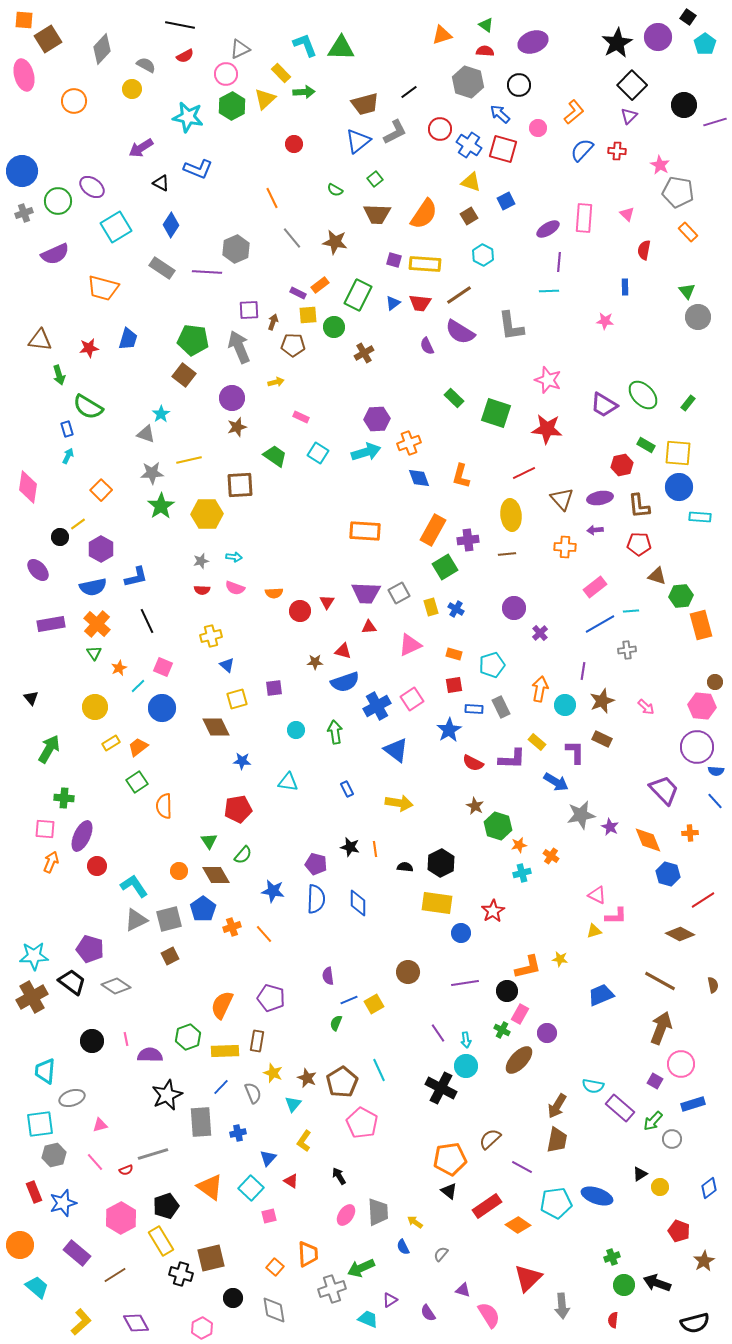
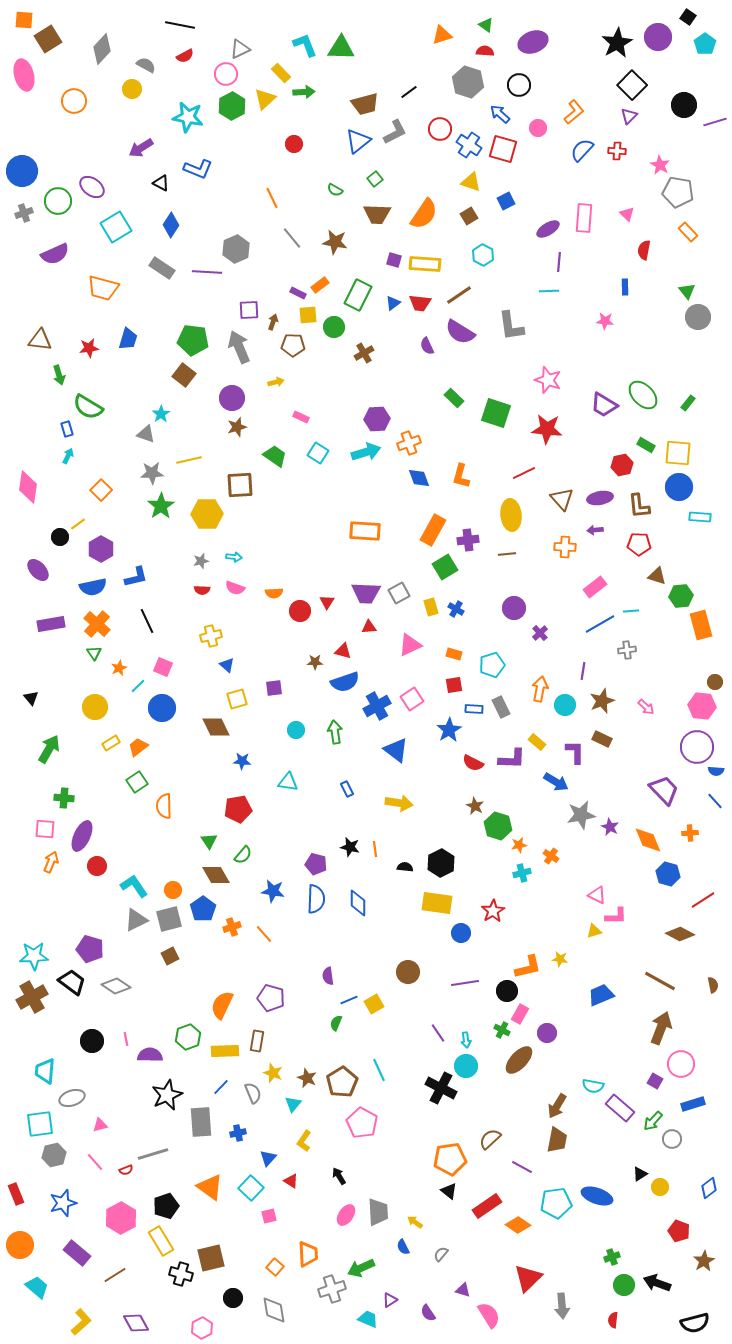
orange circle at (179, 871): moved 6 px left, 19 px down
red rectangle at (34, 1192): moved 18 px left, 2 px down
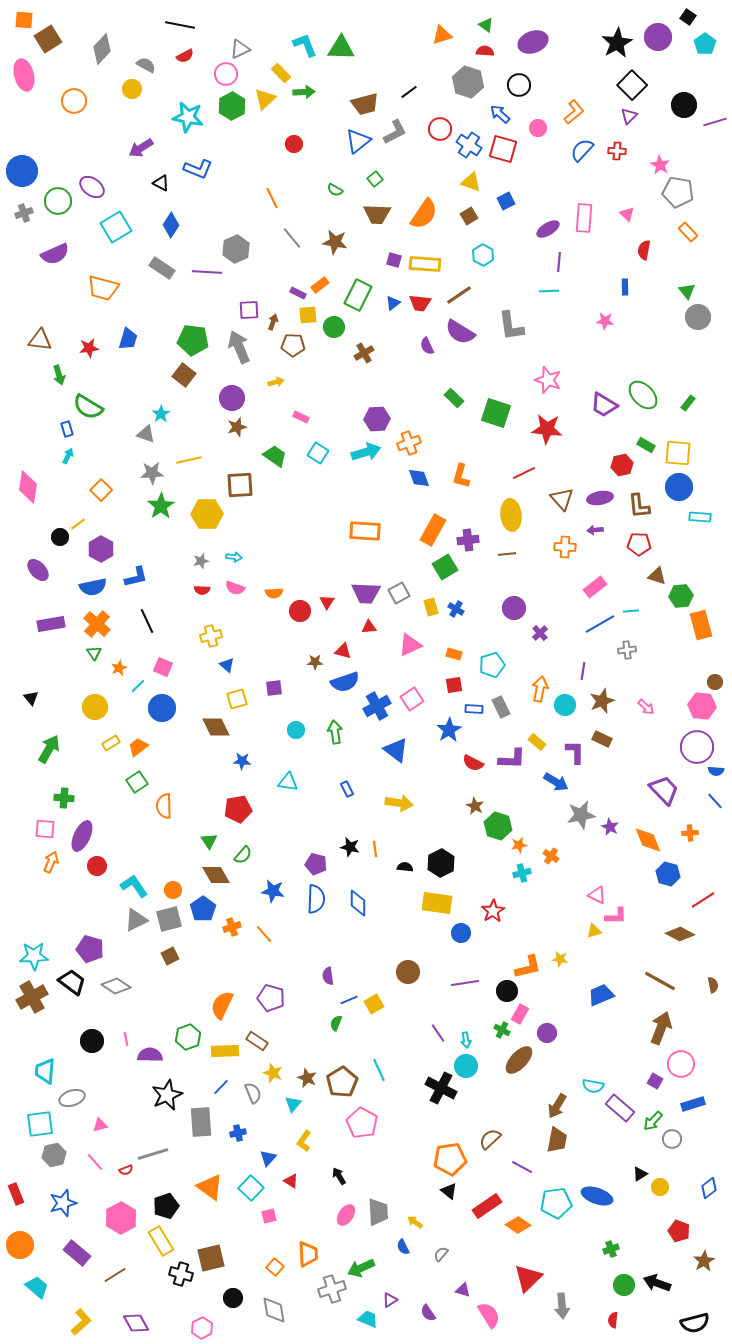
brown rectangle at (257, 1041): rotated 65 degrees counterclockwise
green cross at (612, 1257): moved 1 px left, 8 px up
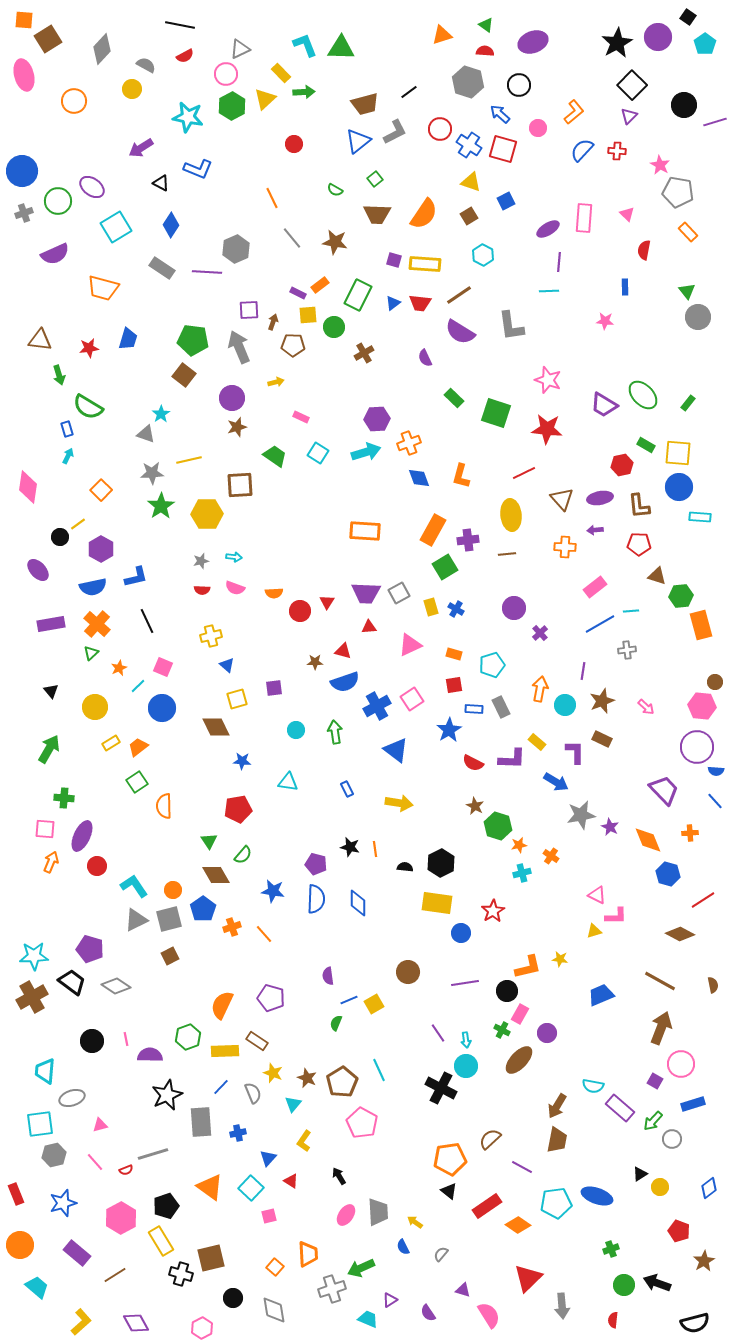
purple semicircle at (427, 346): moved 2 px left, 12 px down
green triangle at (94, 653): moved 3 px left; rotated 21 degrees clockwise
black triangle at (31, 698): moved 20 px right, 7 px up
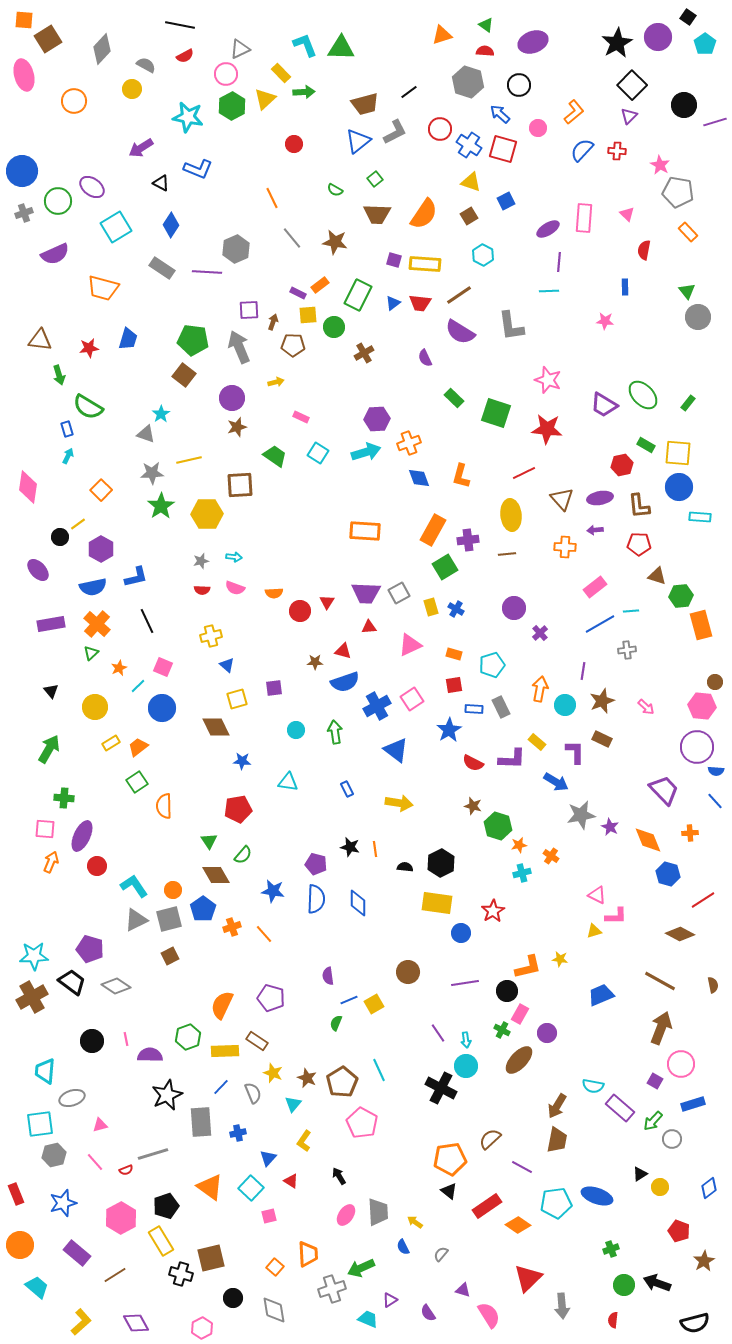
brown star at (475, 806): moved 2 px left; rotated 12 degrees counterclockwise
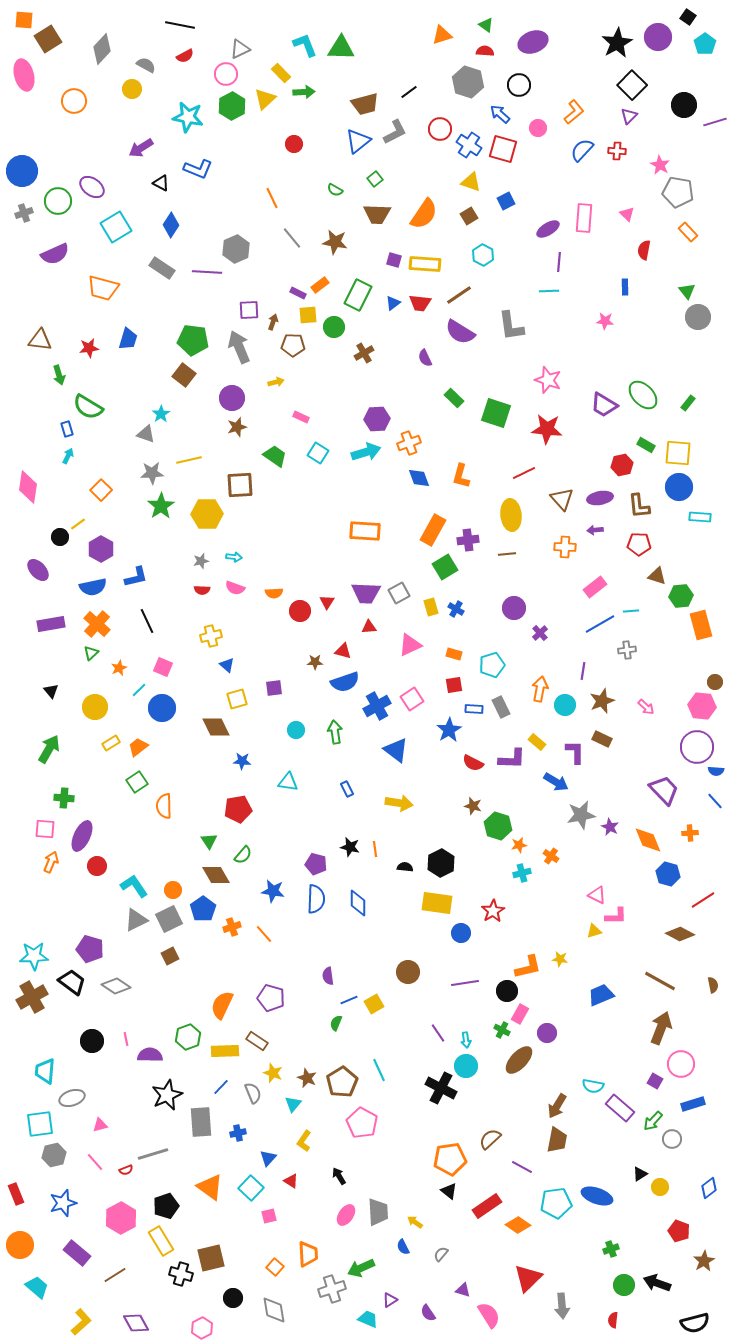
cyan line at (138, 686): moved 1 px right, 4 px down
gray square at (169, 919): rotated 12 degrees counterclockwise
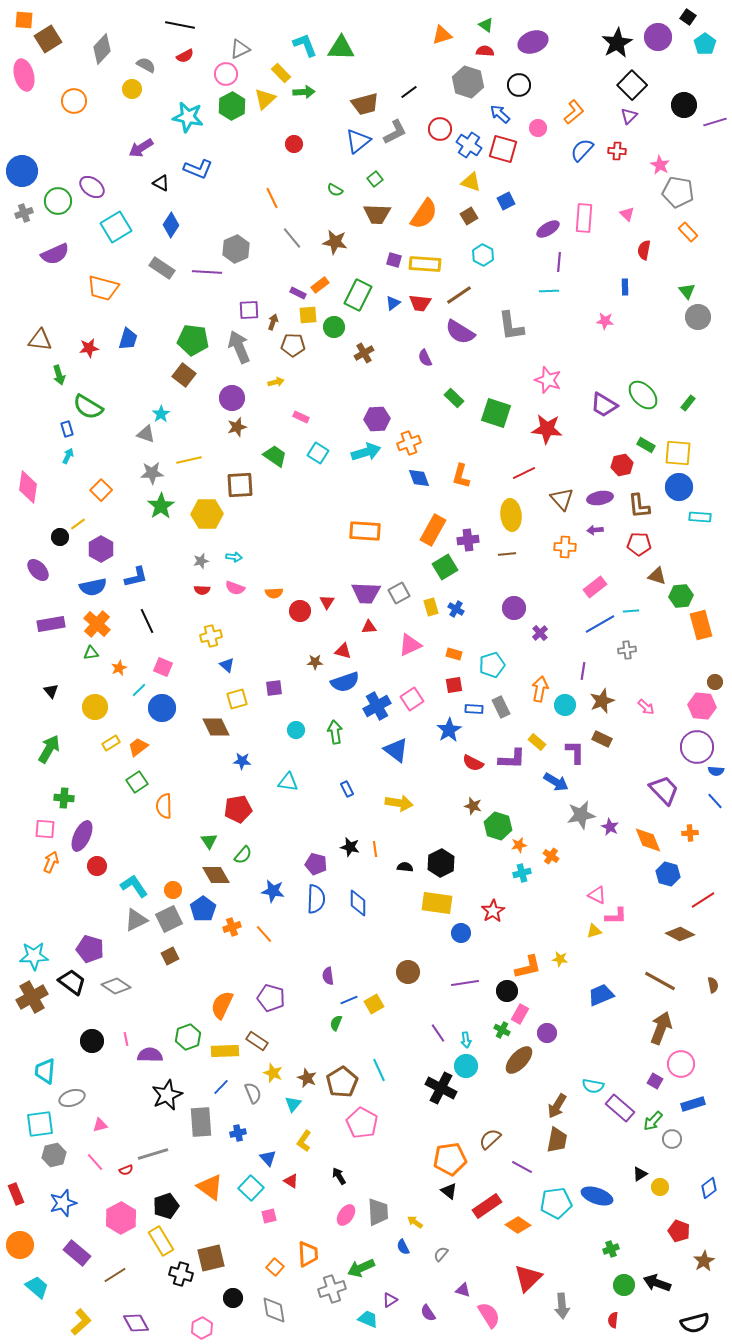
green triangle at (91, 653): rotated 35 degrees clockwise
blue triangle at (268, 1158): rotated 24 degrees counterclockwise
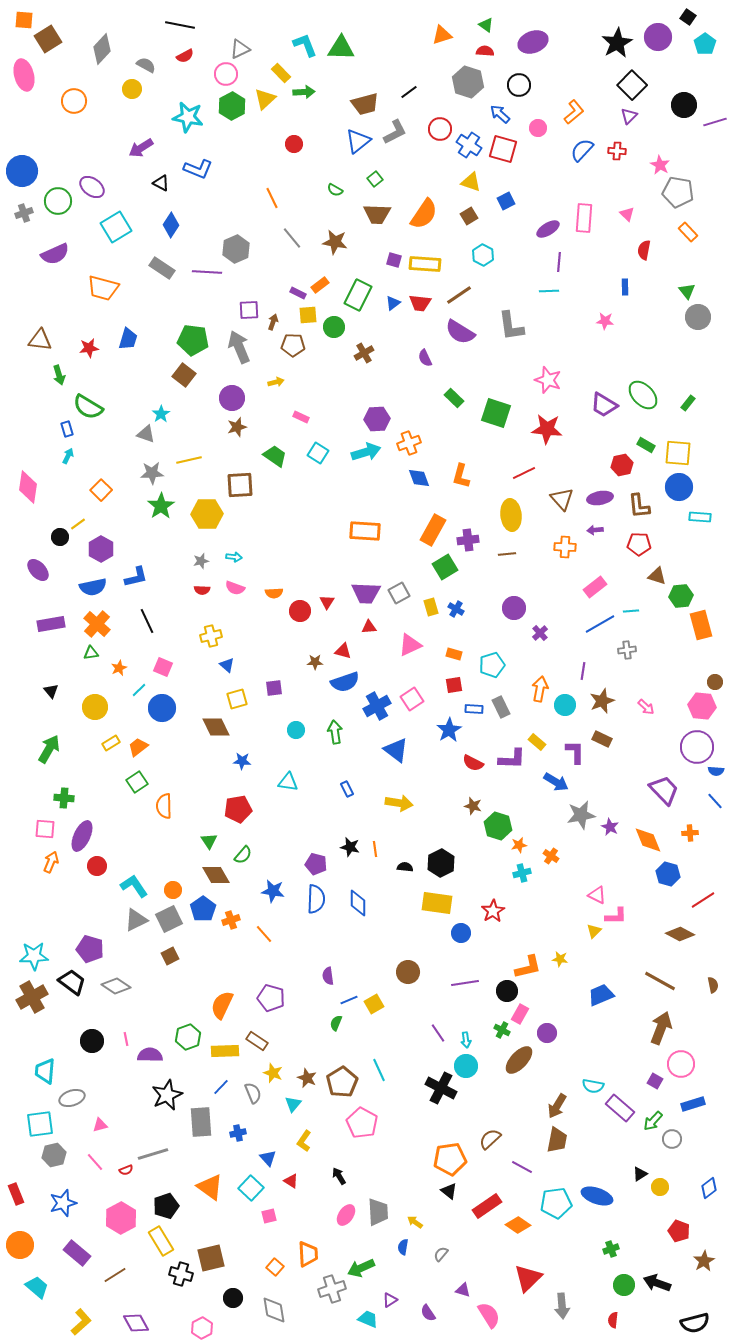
orange cross at (232, 927): moved 1 px left, 7 px up
yellow triangle at (594, 931): rotated 28 degrees counterclockwise
blue semicircle at (403, 1247): rotated 35 degrees clockwise
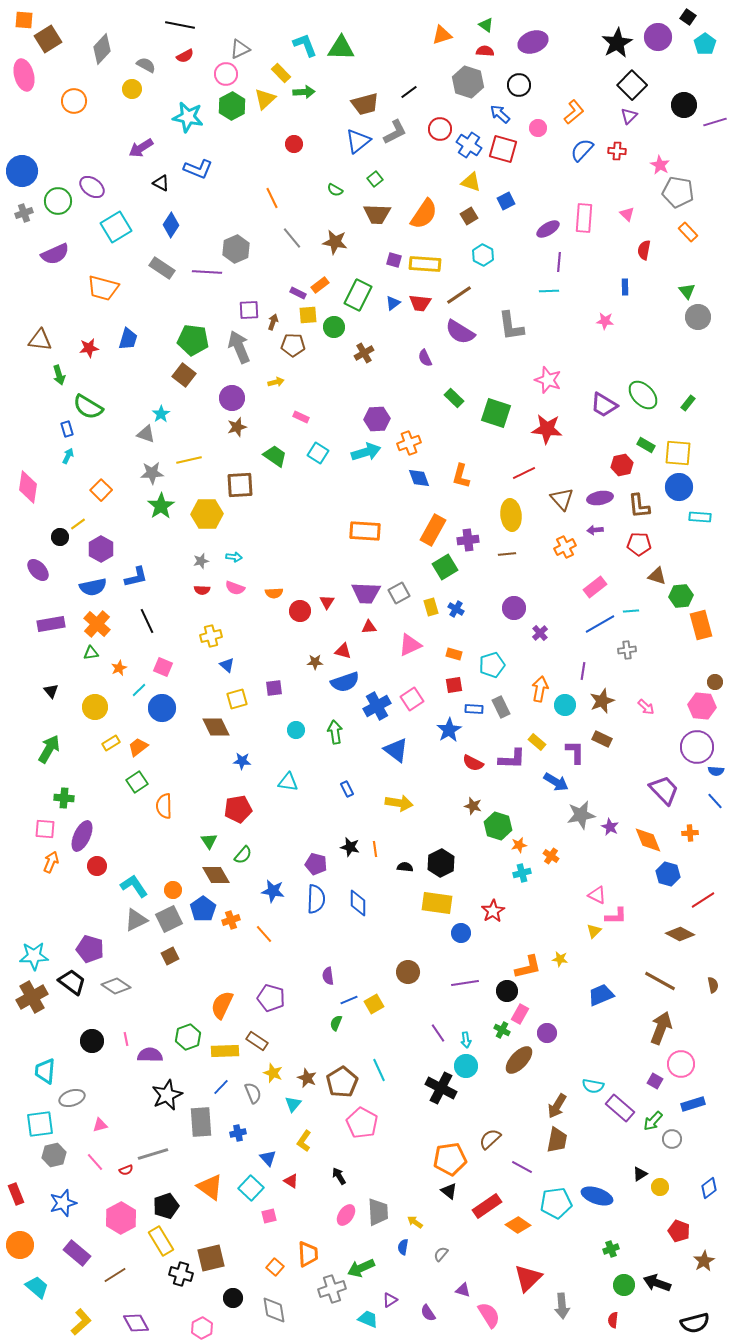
orange cross at (565, 547): rotated 30 degrees counterclockwise
